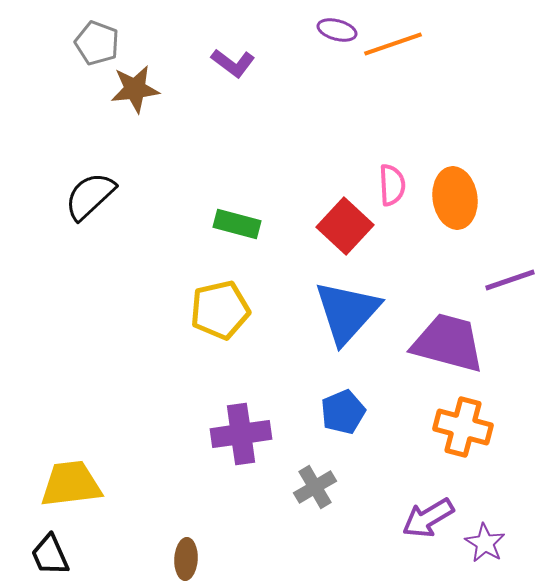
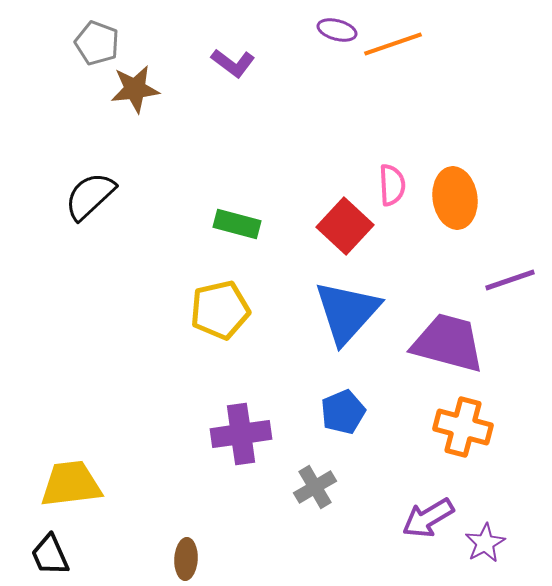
purple star: rotated 12 degrees clockwise
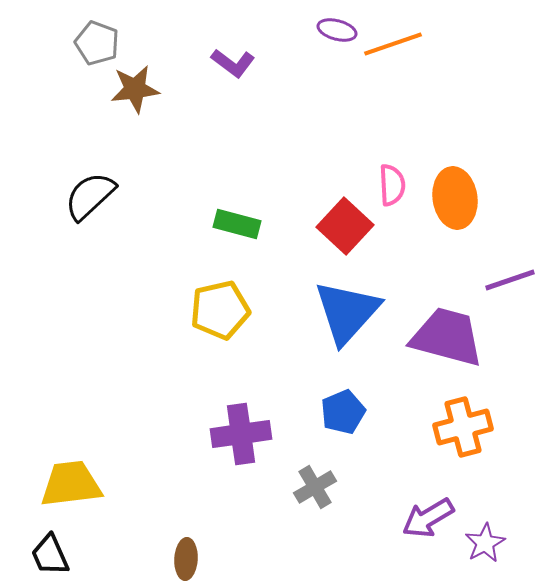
purple trapezoid: moved 1 px left, 6 px up
orange cross: rotated 30 degrees counterclockwise
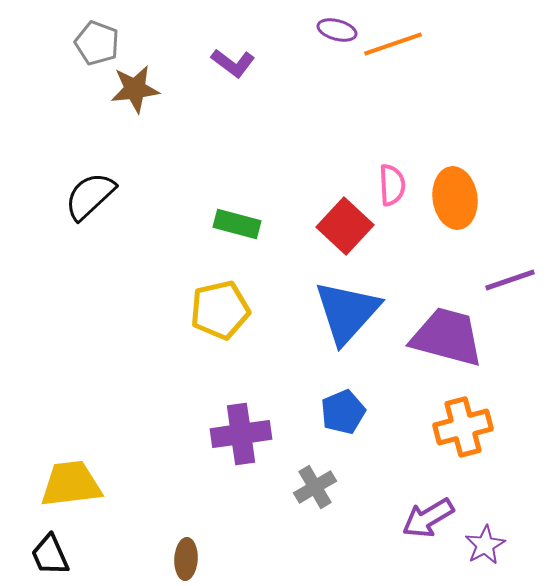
purple star: moved 2 px down
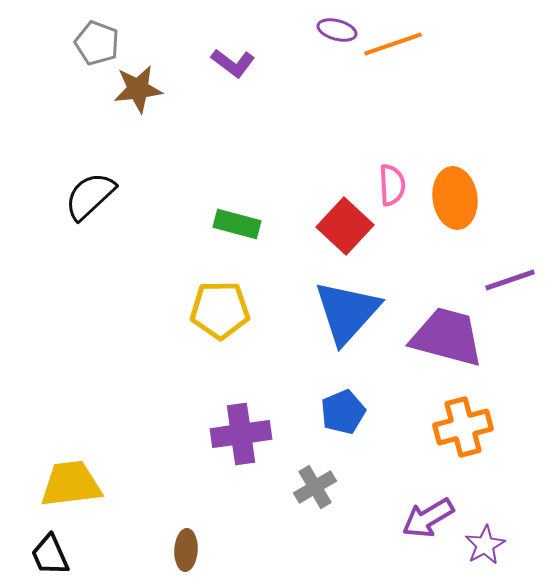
brown star: moved 3 px right
yellow pentagon: rotated 12 degrees clockwise
brown ellipse: moved 9 px up
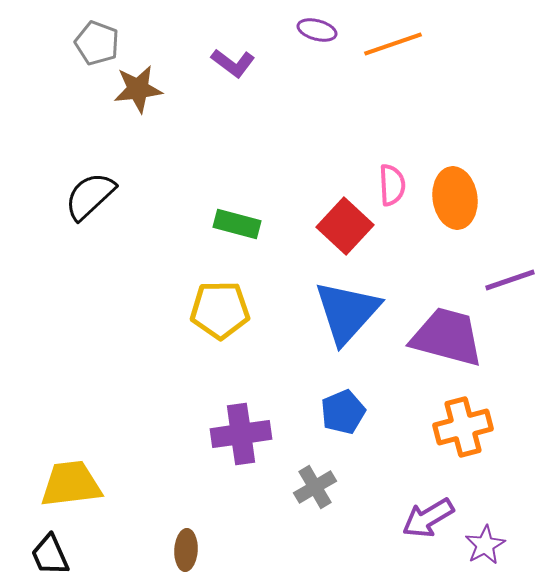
purple ellipse: moved 20 px left
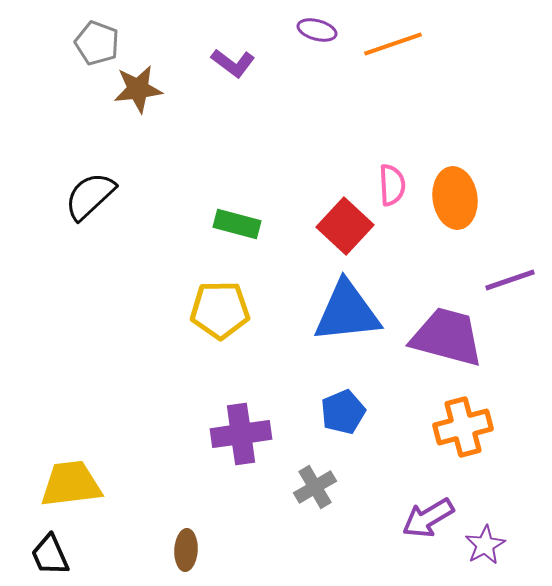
blue triangle: rotated 42 degrees clockwise
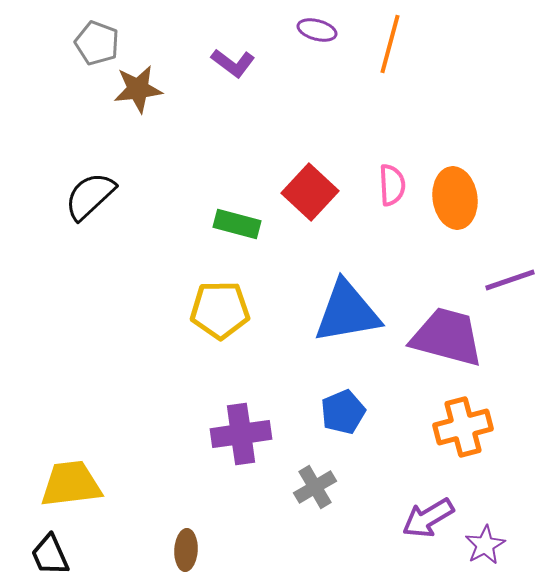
orange line: moved 3 px left; rotated 56 degrees counterclockwise
red square: moved 35 px left, 34 px up
blue triangle: rotated 4 degrees counterclockwise
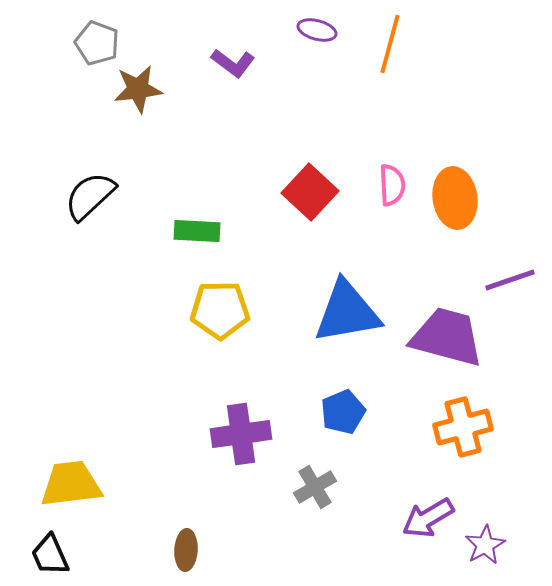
green rectangle: moved 40 px left, 7 px down; rotated 12 degrees counterclockwise
